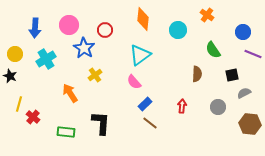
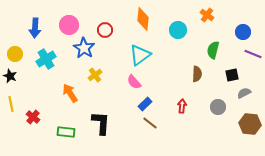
green semicircle: rotated 48 degrees clockwise
yellow line: moved 8 px left; rotated 28 degrees counterclockwise
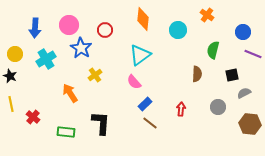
blue star: moved 3 px left
red arrow: moved 1 px left, 3 px down
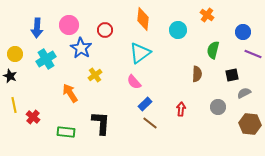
blue arrow: moved 2 px right
cyan triangle: moved 2 px up
yellow line: moved 3 px right, 1 px down
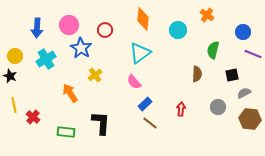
yellow circle: moved 2 px down
brown hexagon: moved 5 px up
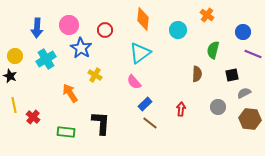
yellow cross: rotated 24 degrees counterclockwise
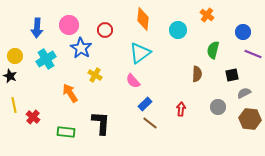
pink semicircle: moved 1 px left, 1 px up
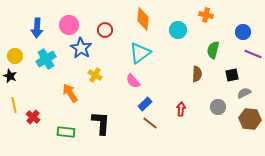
orange cross: moved 1 px left; rotated 24 degrees counterclockwise
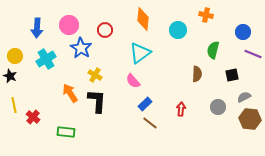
gray semicircle: moved 4 px down
black L-shape: moved 4 px left, 22 px up
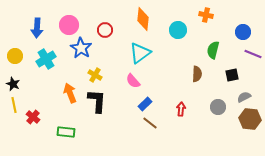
black star: moved 3 px right, 8 px down
orange arrow: rotated 12 degrees clockwise
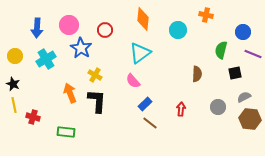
green semicircle: moved 8 px right
black square: moved 3 px right, 2 px up
red cross: rotated 24 degrees counterclockwise
